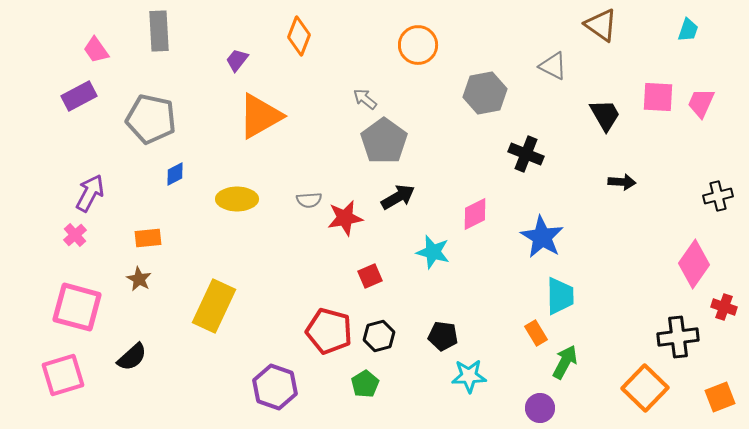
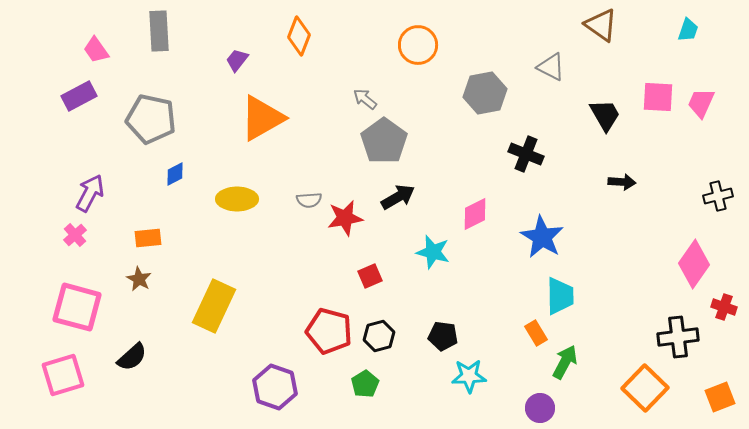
gray triangle at (553, 66): moved 2 px left, 1 px down
orange triangle at (260, 116): moved 2 px right, 2 px down
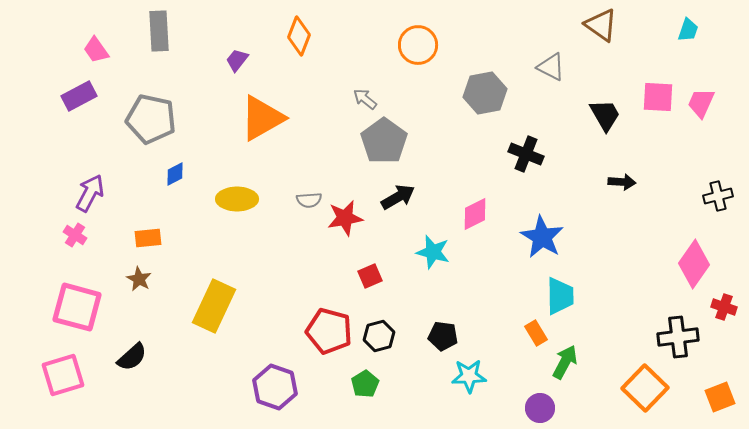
pink cross at (75, 235): rotated 15 degrees counterclockwise
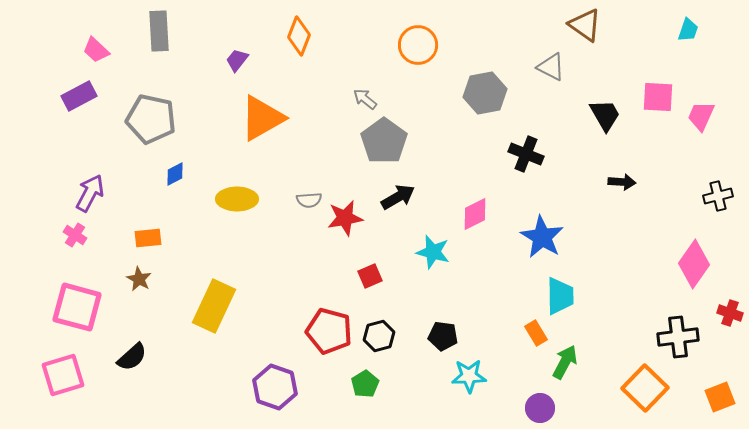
brown triangle at (601, 25): moved 16 px left
pink trapezoid at (96, 50): rotated 12 degrees counterclockwise
pink trapezoid at (701, 103): moved 13 px down
red cross at (724, 307): moved 6 px right, 6 px down
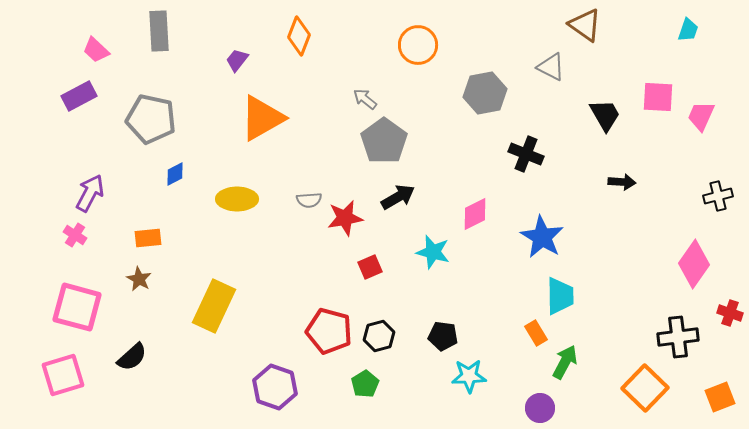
red square at (370, 276): moved 9 px up
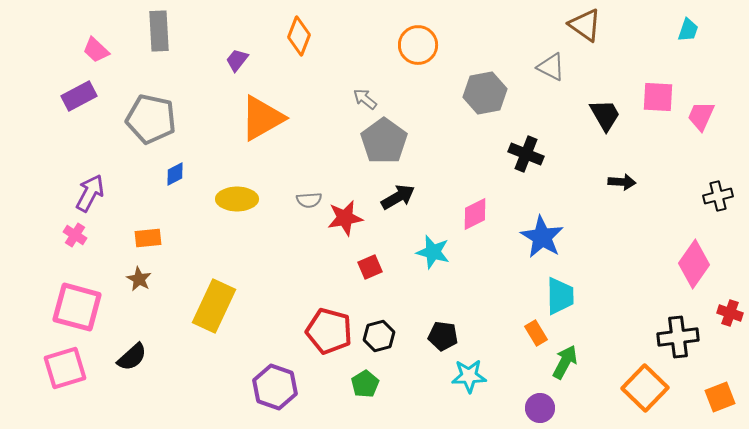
pink square at (63, 375): moved 2 px right, 7 px up
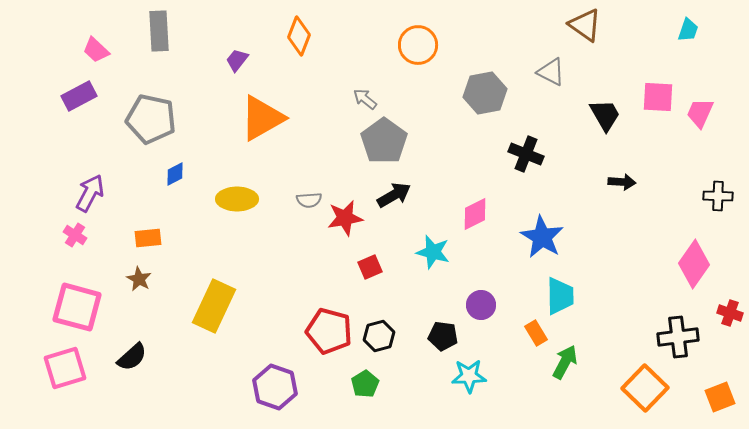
gray triangle at (551, 67): moved 5 px down
pink trapezoid at (701, 116): moved 1 px left, 3 px up
black cross at (718, 196): rotated 16 degrees clockwise
black arrow at (398, 197): moved 4 px left, 2 px up
purple circle at (540, 408): moved 59 px left, 103 px up
